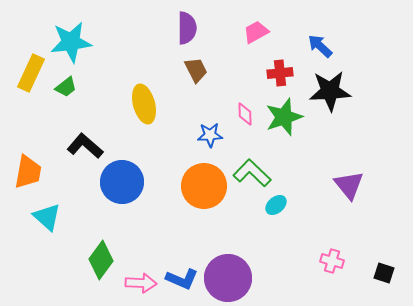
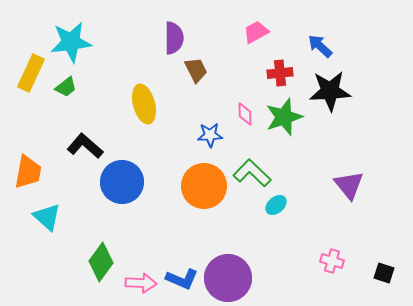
purple semicircle: moved 13 px left, 10 px down
green diamond: moved 2 px down
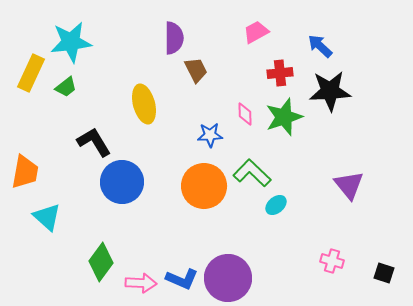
black L-shape: moved 9 px right, 4 px up; rotated 18 degrees clockwise
orange trapezoid: moved 3 px left
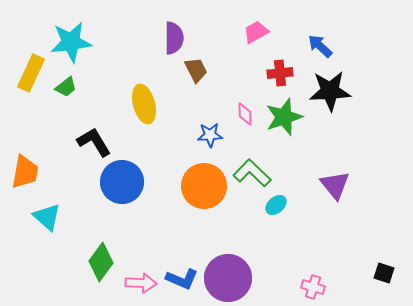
purple triangle: moved 14 px left
pink cross: moved 19 px left, 26 px down
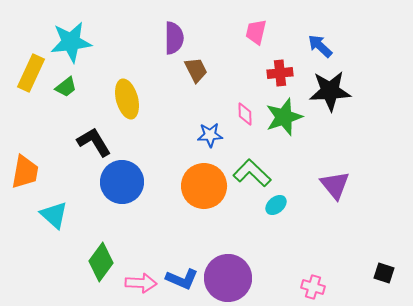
pink trapezoid: rotated 48 degrees counterclockwise
yellow ellipse: moved 17 px left, 5 px up
cyan triangle: moved 7 px right, 2 px up
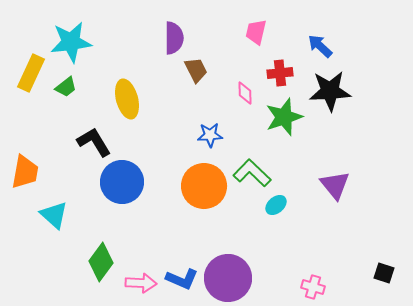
pink diamond: moved 21 px up
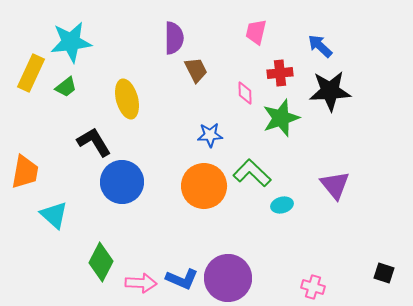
green star: moved 3 px left, 1 px down
cyan ellipse: moved 6 px right; rotated 25 degrees clockwise
green diamond: rotated 9 degrees counterclockwise
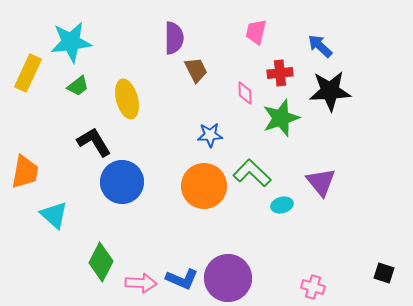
yellow rectangle: moved 3 px left
green trapezoid: moved 12 px right, 1 px up
purple triangle: moved 14 px left, 3 px up
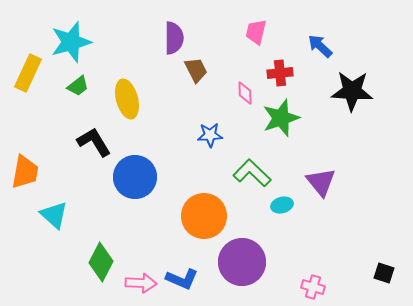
cyan star: rotated 9 degrees counterclockwise
black star: moved 22 px right; rotated 6 degrees clockwise
blue circle: moved 13 px right, 5 px up
orange circle: moved 30 px down
purple circle: moved 14 px right, 16 px up
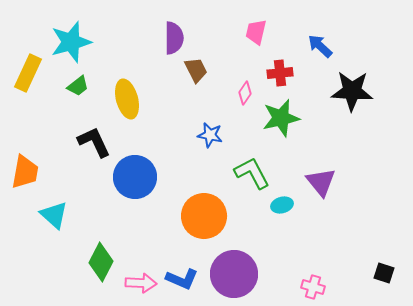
pink diamond: rotated 35 degrees clockwise
green star: rotated 6 degrees clockwise
blue star: rotated 15 degrees clockwise
black L-shape: rotated 6 degrees clockwise
green L-shape: rotated 18 degrees clockwise
purple circle: moved 8 px left, 12 px down
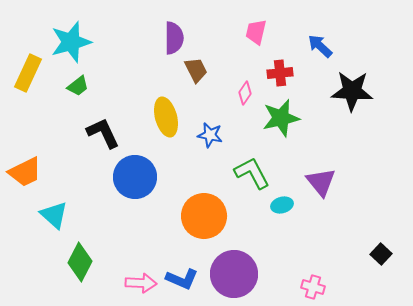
yellow ellipse: moved 39 px right, 18 px down
black L-shape: moved 9 px right, 9 px up
orange trapezoid: rotated 54 degrees clockwise
green diamond: moved 21 px left
black square: moved 3 px left, 19 px up; rotated 25 degrees clockwise
